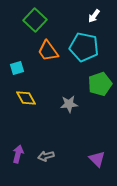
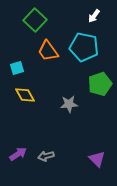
yellow diamond: moved 1 px left, 3 px up
purple arrow: rotated 42 degrees clockwise
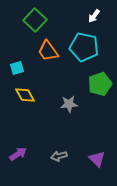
gray arrow: moved 13 px right
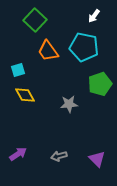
cyan square: moved 1 px right, 2 px down
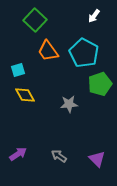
cyan pentagon: moved 6 px down; rotated 16 degrees clockwise
gray arrow: rotated 49 degrees clockwise
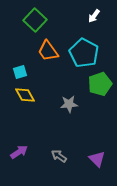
cyan square: moved 2 px right, 2 px down
purple arrow: moved 1 px right, 2 px up
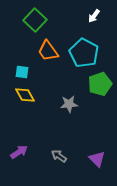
cyan square: moved 2 px right; rotated 24 degrees clockwise
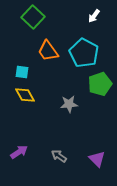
green square: moved 2 px left, 3 px up
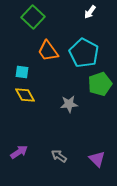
white arrow: moved 4 px left, 4 px up
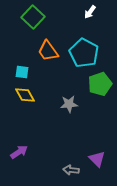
gray arrow: moved 12 px right, 14 px down; rotated 28 degrees counterclockwise
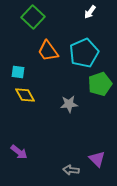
cyan pentagon: rotated 20 degrees clockwise
cyan square: moved 4 px left
purple arrow: rotated 72 degrees clockwise
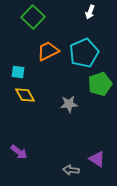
white arrow: rotated 16 degrees counterclockwise
orange trapezoid: rotated 100 degrees clockwise
purple triangle: rotated 12 degrees counterclockwise
